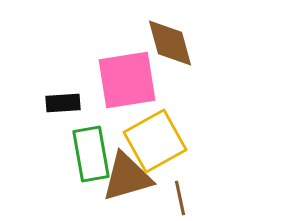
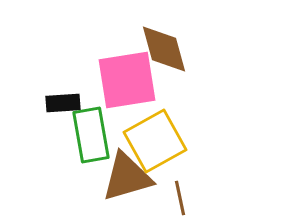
brown diamond: moved 6 px left, 6 px down
green rectangle: moved 19 px up
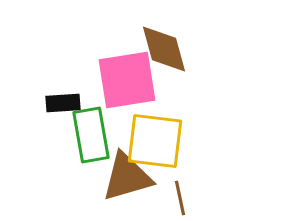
yellow square: rotated 36 degrees clockwise
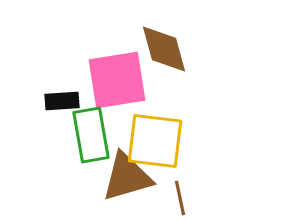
pink square: moved 10 px left
black rectangle: moved 1 px left, 2 px up
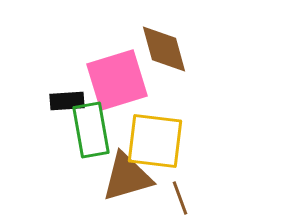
pink square: rotated 8 degrees counterclockwise
black rectangle: moved 5 px right
green rectangle: moved 5 px up
brown line: rotated 8 degrees counterclockwise
